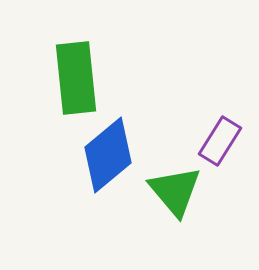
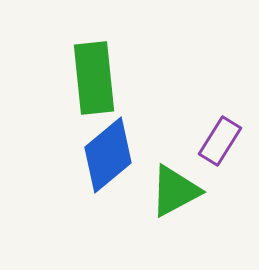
green rectangle: moved 18 px right
green triangle: rotated 42 degrees clockwise
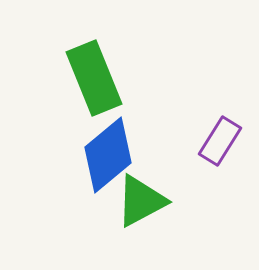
green rectangle: rotated 16 degrees counterclockwise
green triangle: moved 34 px left, 10 px down
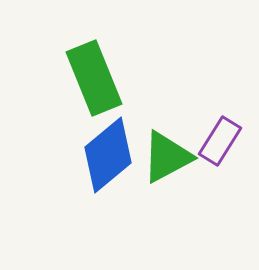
green triangle: moved 26 px right, 44 px up
